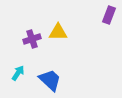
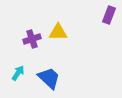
blue trapezoid: moved 1 px left, 2 px up
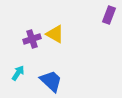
yellow triangle: moved 3 px left, 2 px down; rotated 30 degrees clockwise
blue trapezoid: moved 2 px right, 3 px down
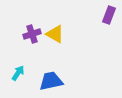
purple cross: moved 5 px up
blue trapezoid: rotated 55 degrees counterclockwise
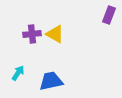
purple cross: rotated 12 degrees clockwise
